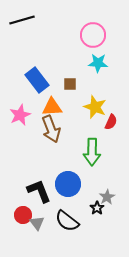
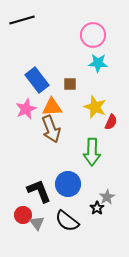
pink star: moved 6 px right, 6 px up
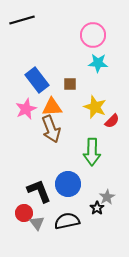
red semicircle: moved 1 px right, 1 px up; rotated 21 degrees clockwise
red circle: moved 1 px right, 2 px up
black semicircle: rotated 130 degrees clockwise
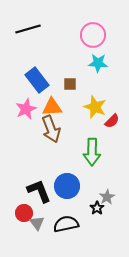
black line: moved 6 px right, 9 px down
blue circle: moved 1 px left, 2 px down
black semicircle: moved 1 px left, 3 px down
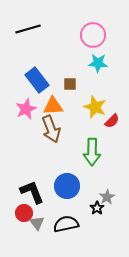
orange triangle: moved 1 px right, 1 px up
black L-shape: moved 7 px left, 1 px down
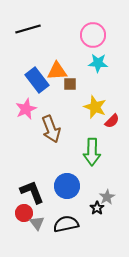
orange triangle: moved 4 px right, 35 px up
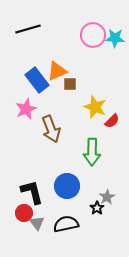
cyan star: moved 17 px right, 25 px up
orange triangle: rotated 20 degrees counterclockwise
black L-shape: rotated 8 degrees clockwise
